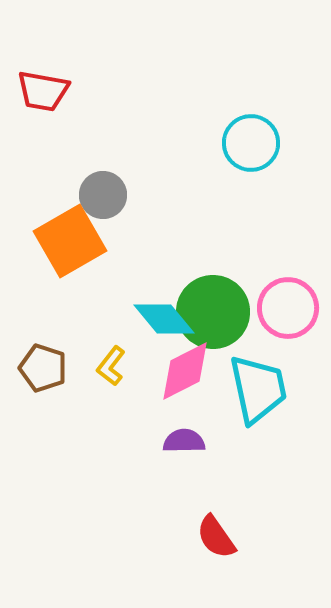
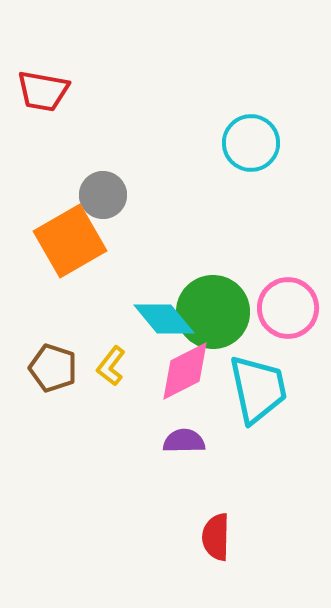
brown pentagon: moved 10 px right
red semicircle: rotated 36 degrees clockwise
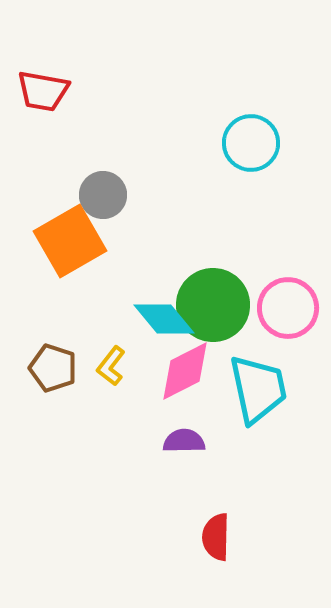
green circle: moved 7 px up
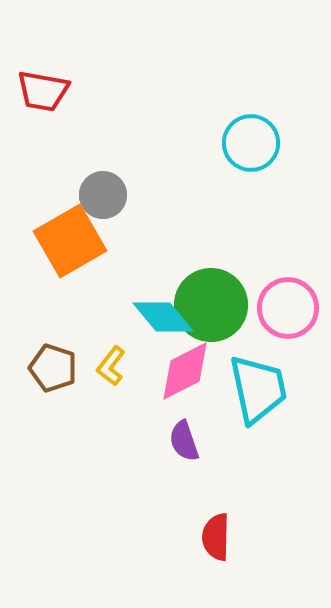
green circle: moved 2 px left
cyan diamond: moved 1 px left, 2 px up
purple semicircle: rotated 108 degrees counterclockwise
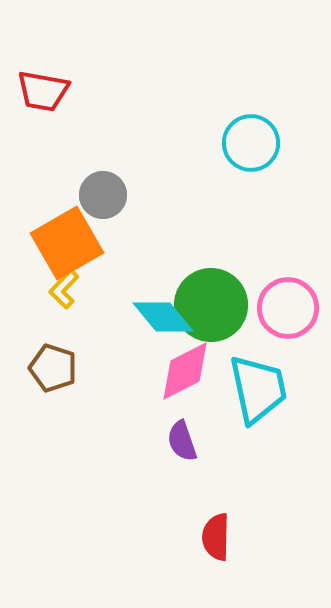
orange square: moved 3 px left, 2 px down
yellow L-shape: moved 47 px left, 77 px up; rotated 6 degrees clockwise
purple semicircle: moved 2 px left
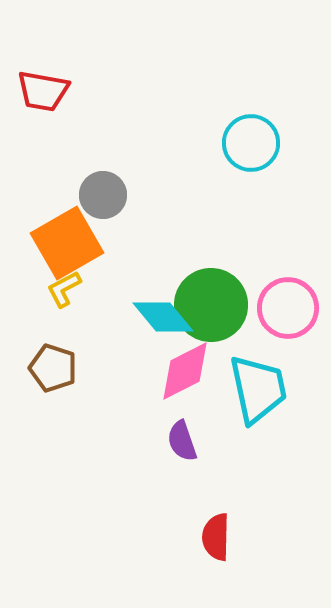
yellow L-shape: rotated 18 degrees clockwise
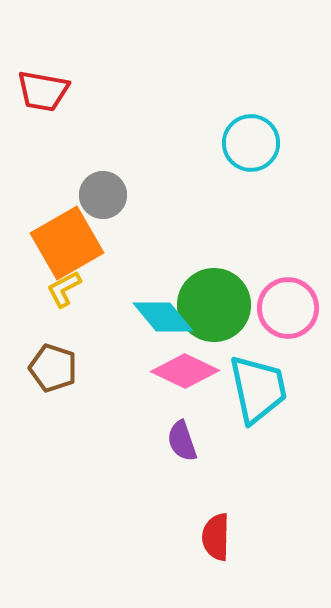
green circle: moved 3 px right
pink diamond: rotated 52 degrees clockwise
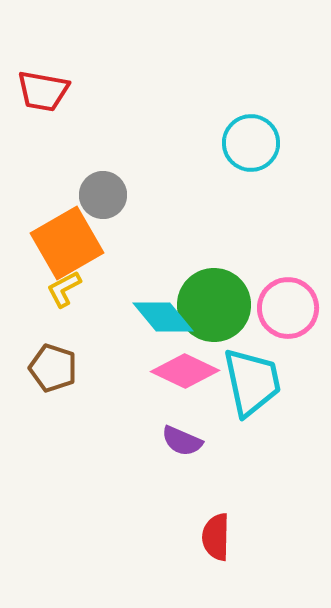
cyan trapezoid: moved 6 px left, 7 px up
purple semicircle: rotated 48 degrees counterclockwise
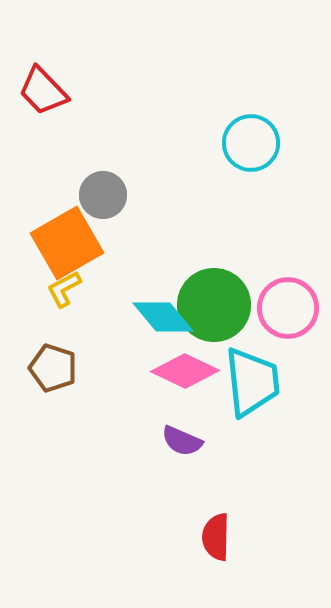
red trapezoid: rotated 36 degrees clockwise
cyan trapezoid: rotated 6 degrees clockwise
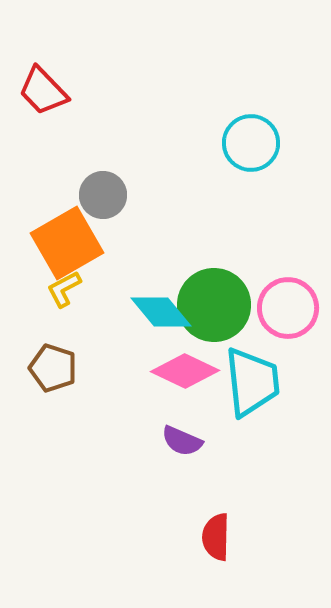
cyan diamond: moved 2 px left, 5 px up
